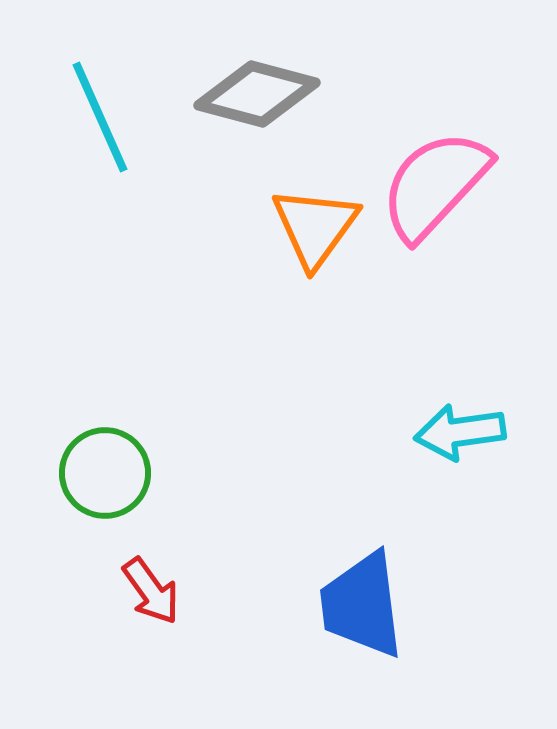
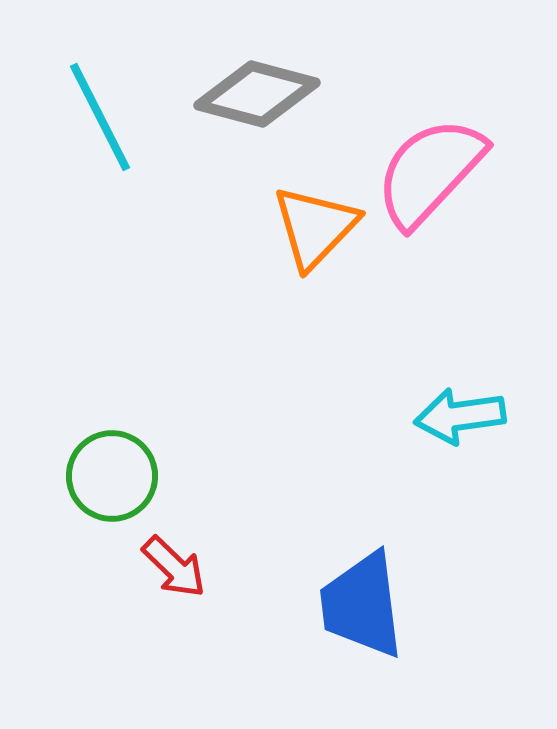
cyan line: rotated 3 degrees counterclockwise
pink semicircle: moved 5 px left, 13 px up
orange triangle: rotated 8 degrees clockwise
cyan arrow: moved 16 px up
green circle: moved 7 px right, 3 px down
red arrow: moved 23 px right, 24 px up; rotated 10 degrees counterclockwise
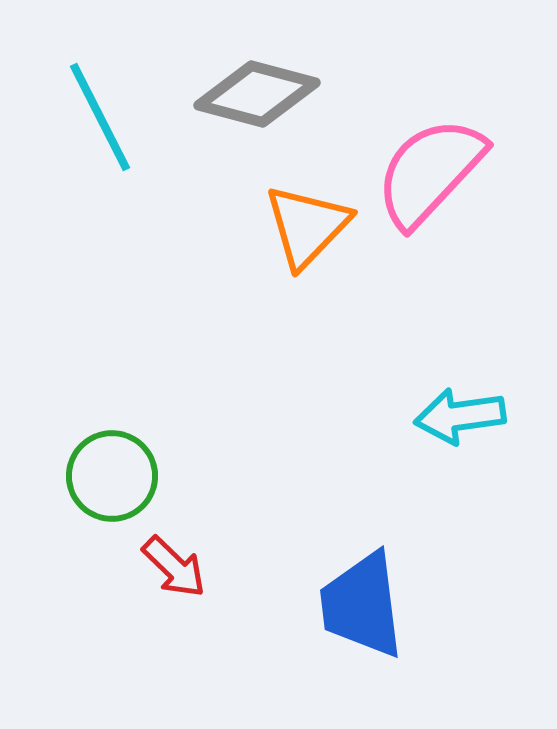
orange triangle: moved 8 px left, 1 px up
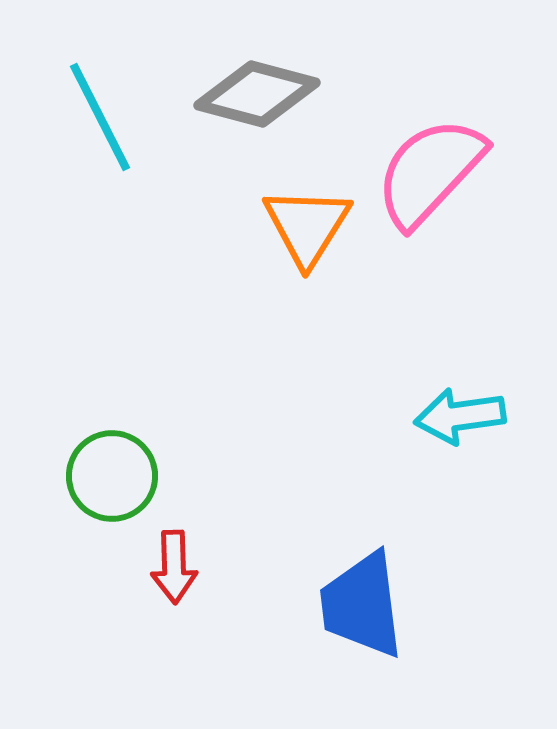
orange triangle: rotated 12 degrees counterclockwise
red arrow: rotated 44 degrees clockwise
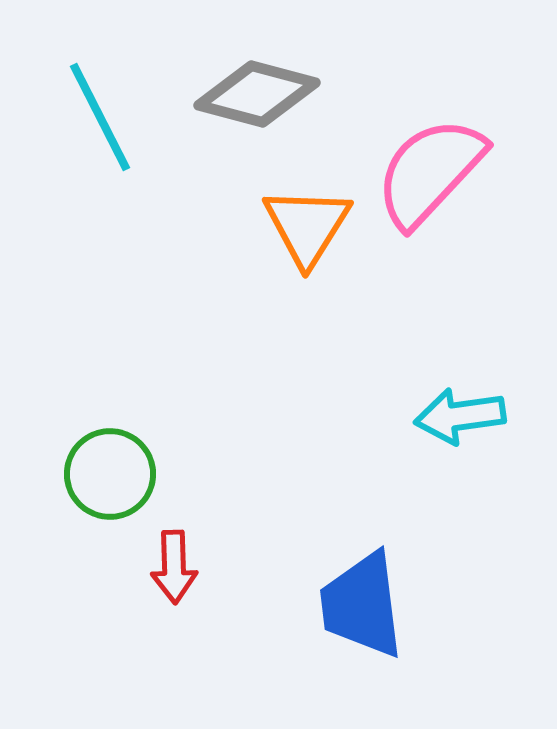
green circle: moved 2 px left, 2 px up
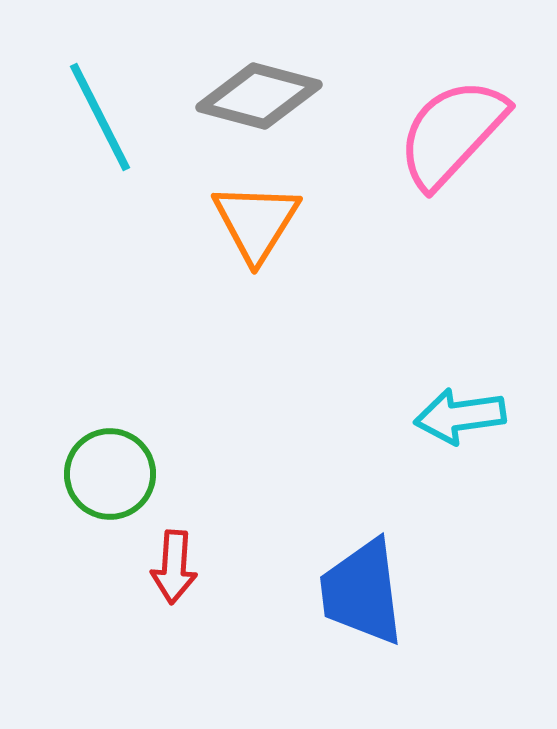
gray diamond: moved 2 px right, 2 px down
pink semicircle: moved 22 px right, 39 px up
orange triangle: moved 51 px left, 4 px up
red arrow: rotated 6 degrees clockwise
blue trapezoid: moved 13 px up
